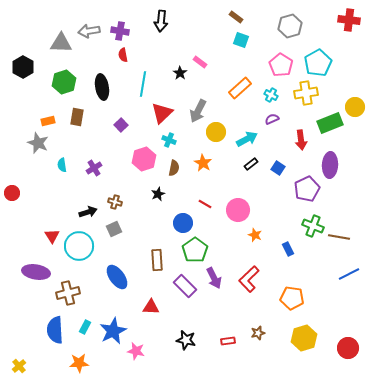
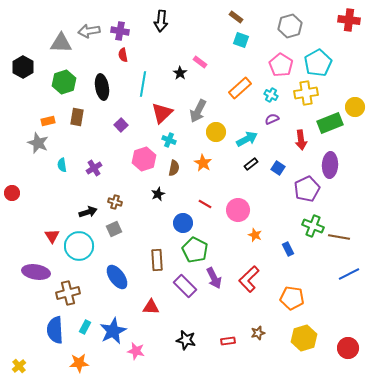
green pentagon at (195, 250): rotated 10 degrees counterclockwise
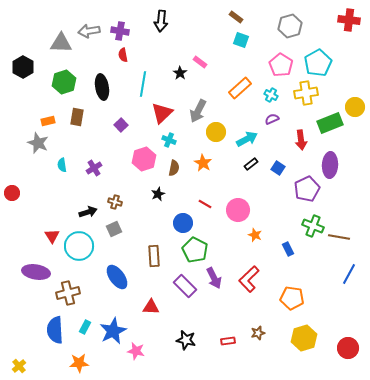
brown rectangle at (157, 260): moved 3 px left, 4 px up
blue line at (349, 274): rotated 35 degrees counterclockwise
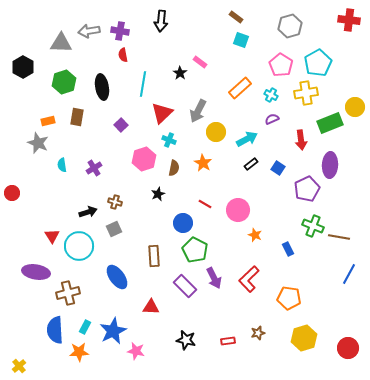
orange pentagon at (292, 298): moved 3 px left
orange star at (79, 363): moved 11 px up
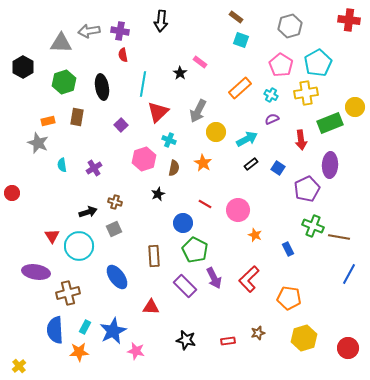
red triangle at (162, 113): moved 4 px left, 1 px up
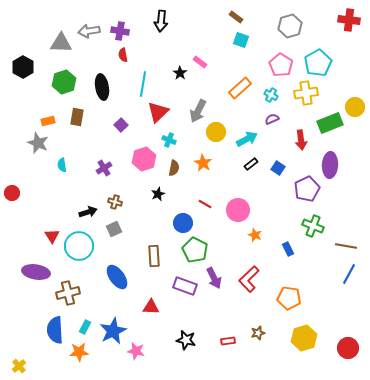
purple cross at (94, 168): moved 10 px right
brown line at (339, 237): moved 7 px right, 9 px down
purple rectangle at (185, 286): rotated 25 degrees counterclockwise
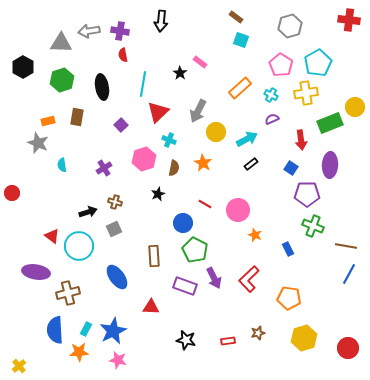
green hexagon at (64, 82): moved 2 px left, 2 px up
blue square at (278, 168): moved 13 px right
purple pentagon at (307, 189): moved 5 px down; rotated 25 degrees clockwise
red triangle at (52, 236): rotated 21 degrees counterclockwise
cyan rectangle at (85, 327): moved 1 px right, 2 px down
pink star at (136, 351): moved 18 px left, 9 px down
